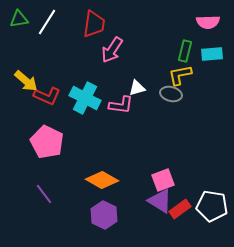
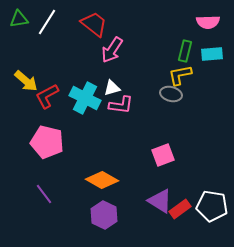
red trapezoid: rotated 60 degrees counterclockwise
white triangle: moved 25 px left
red L-shape: rotated 128 degrees clockwise
pink pentagon: rotated 12 degrees counterclockwise
pink square: moved 25 px up
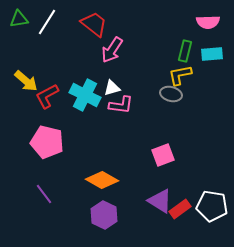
cyan cross: moved 3 px up
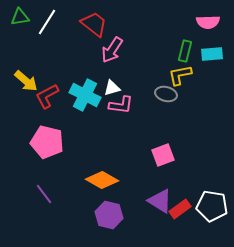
green triangle: moved 1 px right, 2 px up
gray ellipse: moved 5 px left
purple hexagon: moved 5 px right; rotated 12 degrees counterclockwise
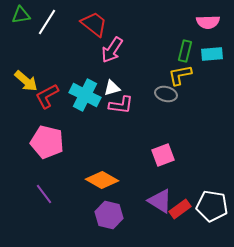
green triangle: moved 1 px right, 2 px up
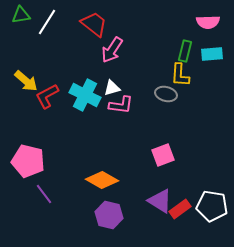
yellow L-shape: rotated 75 degrees counterclockwise
pink pentagon: moved 19 px left, 19 px down
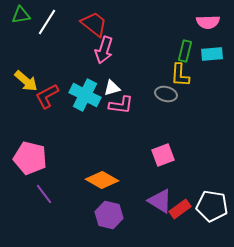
pink arrow: moved 8 px left; rotated 16 degrees counterclockwise
pink pentagon: moved 2 px right, 3 px up
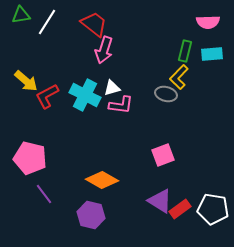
yellow L-shape: moved 1 px left, 2 px down; rotated 40 degrees clockwise
white pentagon: moved 1 px right, 3 px down
purple hexagon: moved 18 px left
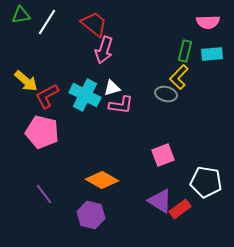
pink pentagon: moved 12 px right, 26 px up
white pentagon: moved 7 px left, 27 px up
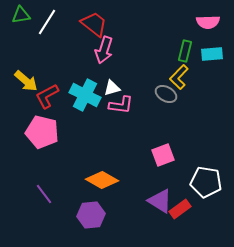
gray ellipse: rotated 15 degrees clockwise
purple hexagon: rotated 20 degrees counterclockwise
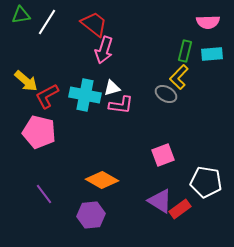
cyan cross: rotated 16 degrees counterclockwise
pink pentagon: moved 3 px left
